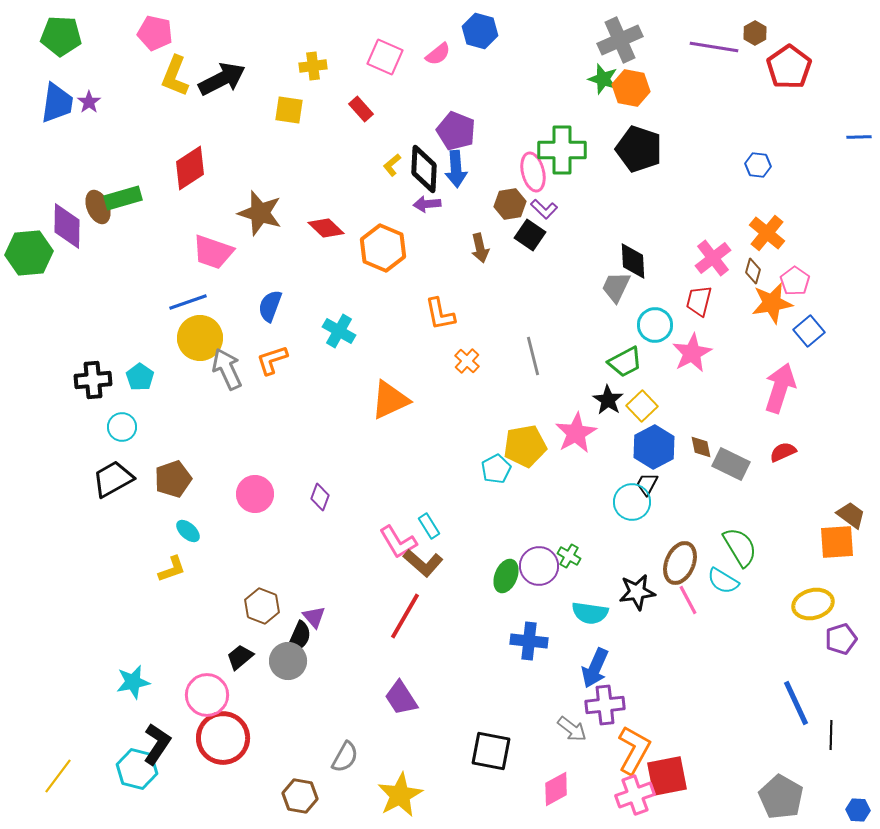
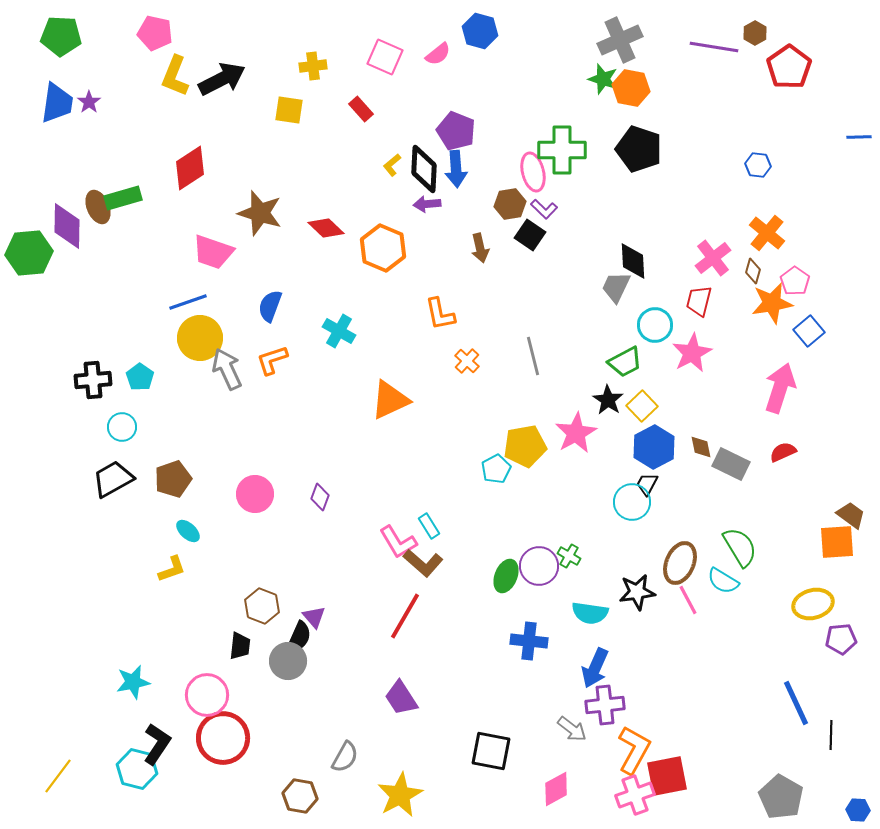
purple pentagon at (841, 639): rotated 12 degrees clockwise
black trapezoid at (240, 657): moved 11 px up; rotated 136 degrees clockwise
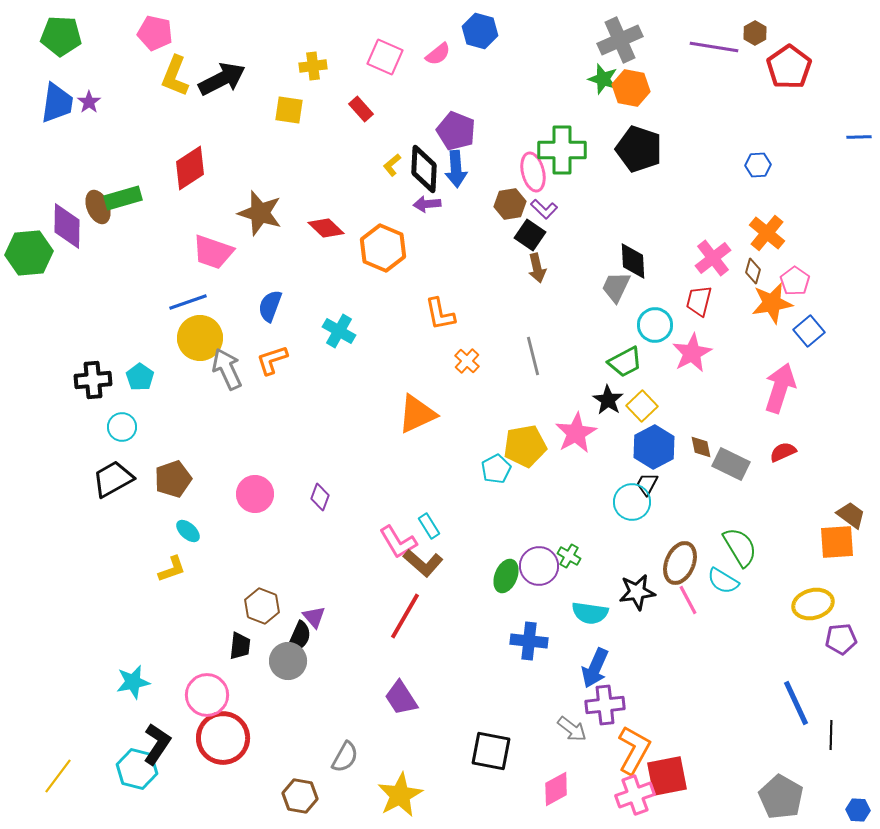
blue hexagon at (758, 165): rotated 10 degrees counterclockwise
brown arrow at (480, 248): moved 57 px right, 20 px down
orange triangle at (390, 400): moved 27 px right, 14 px down
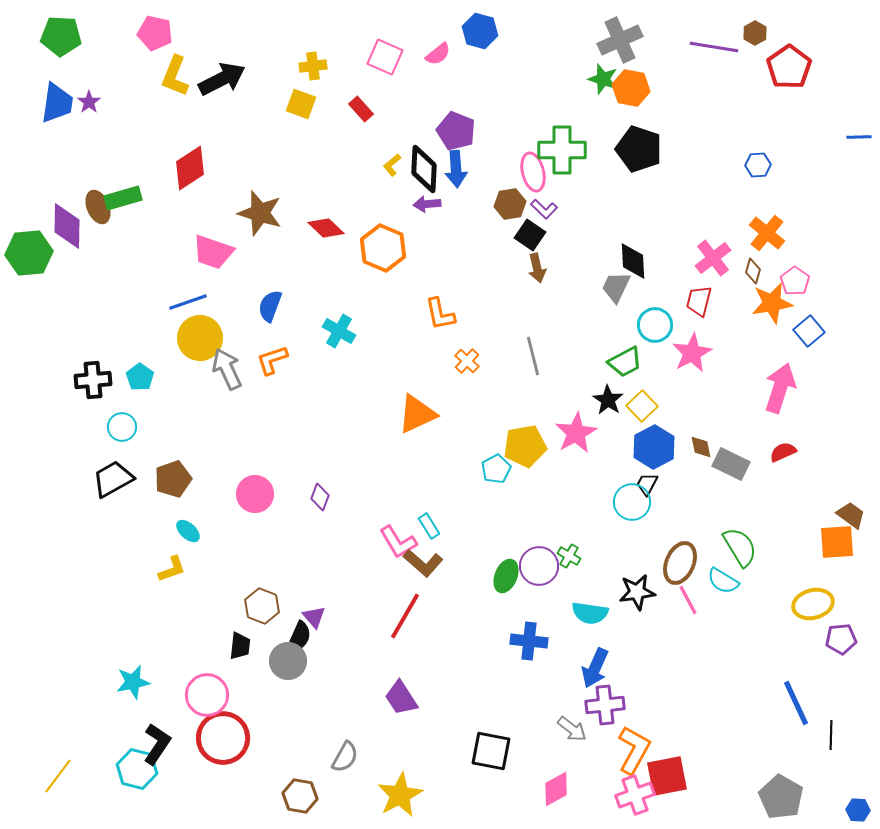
yellow square at (289, 110): moved 12 px right, 6 px up; rotated 12 degrees clockwise
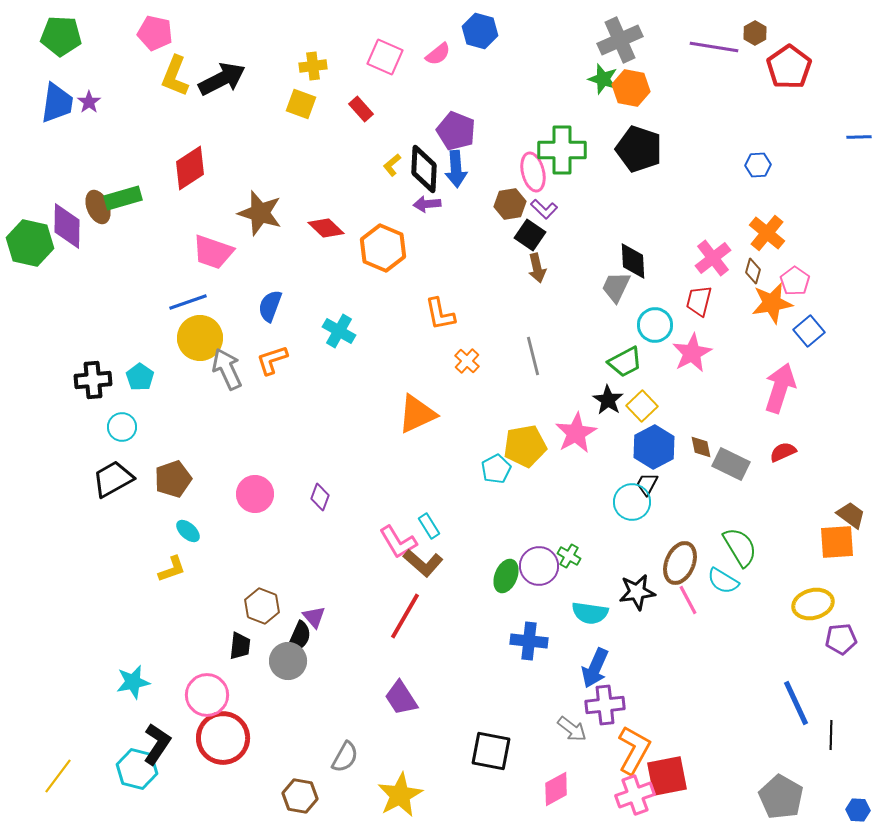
green hexagon at (29, 253): moved 1 px right, 10 px up; rotated 18 degrees clockwise
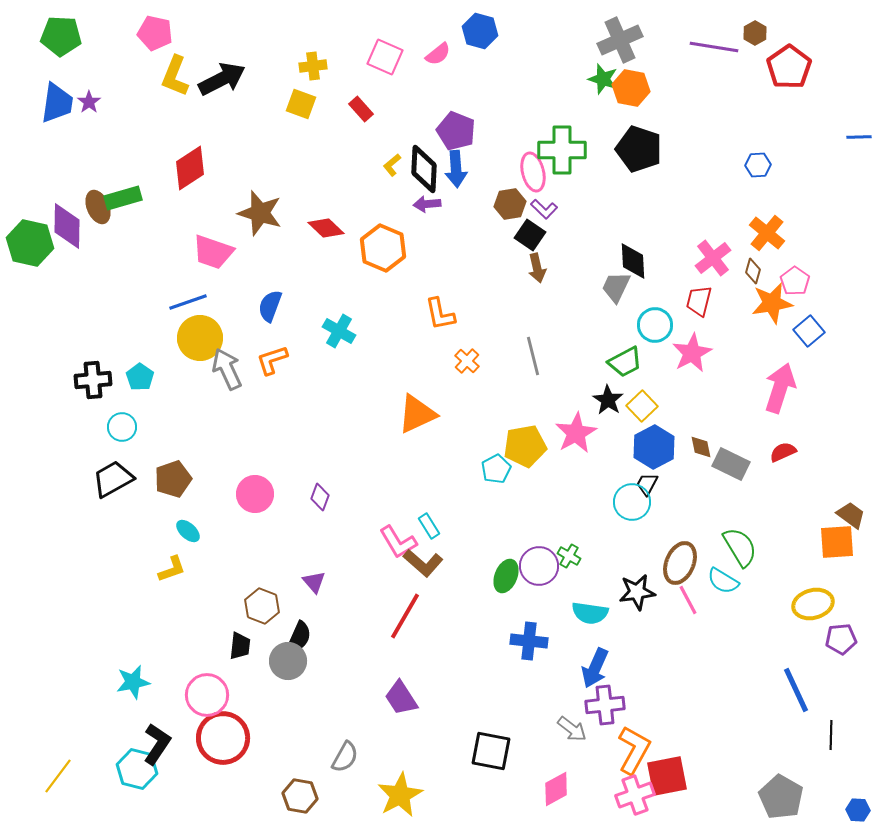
purple triangle at (314, 617): moved 35 px up
blue line at (796, 703): moved 13 px up
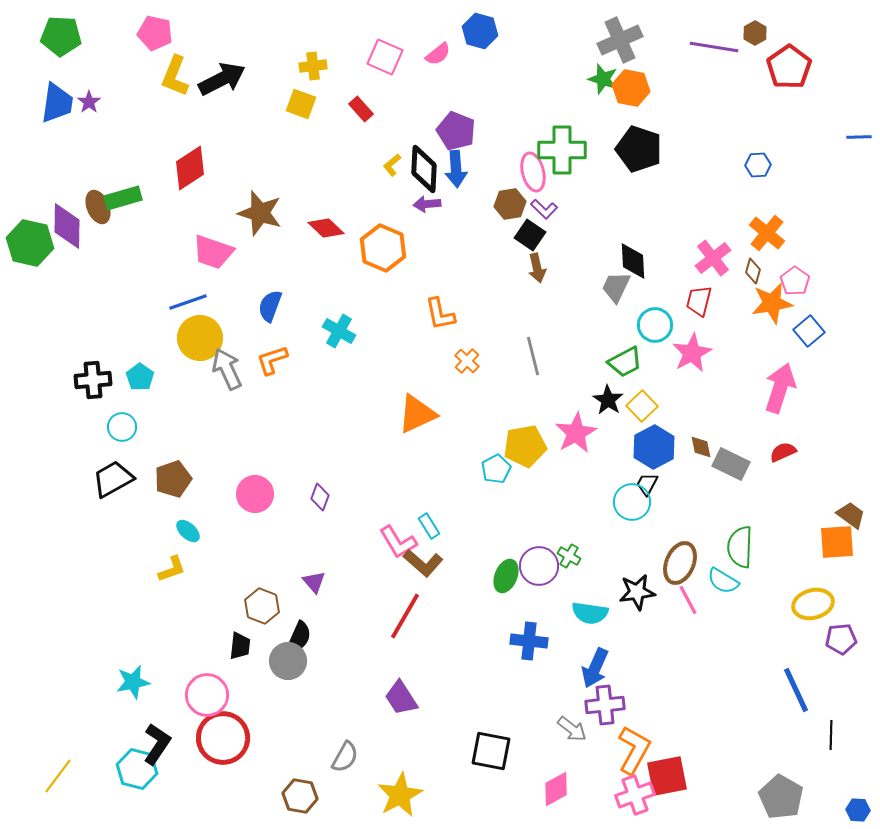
green semicircle at (740, 547): rotated 147 degrees counterclockwise
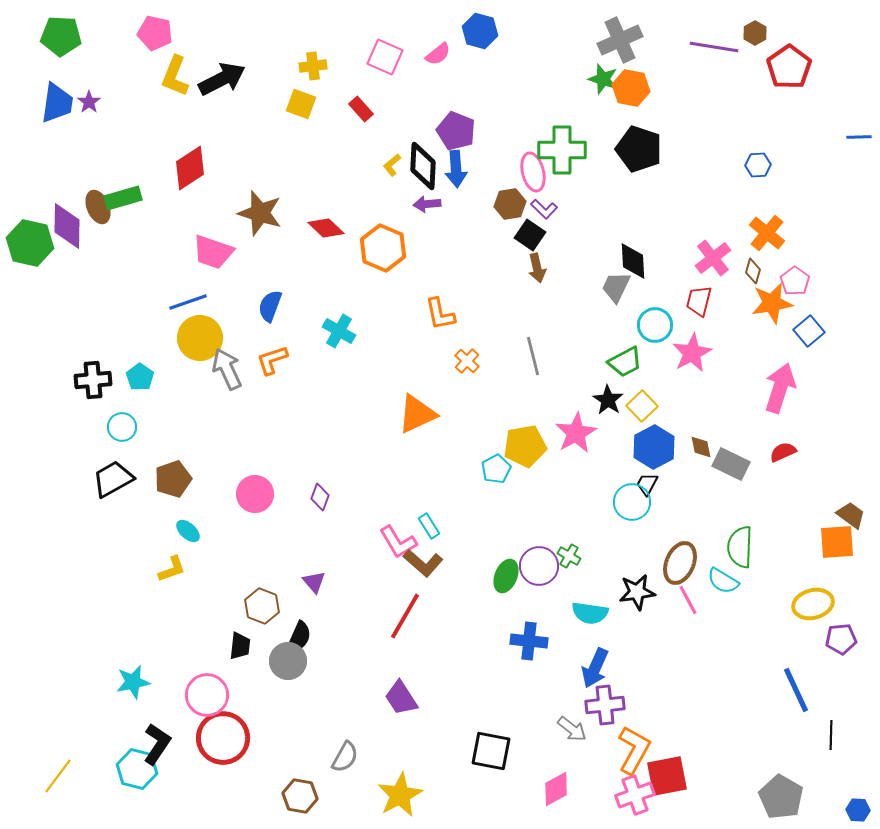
black diamond at (424, 169): moved 1 px left, 3 px up
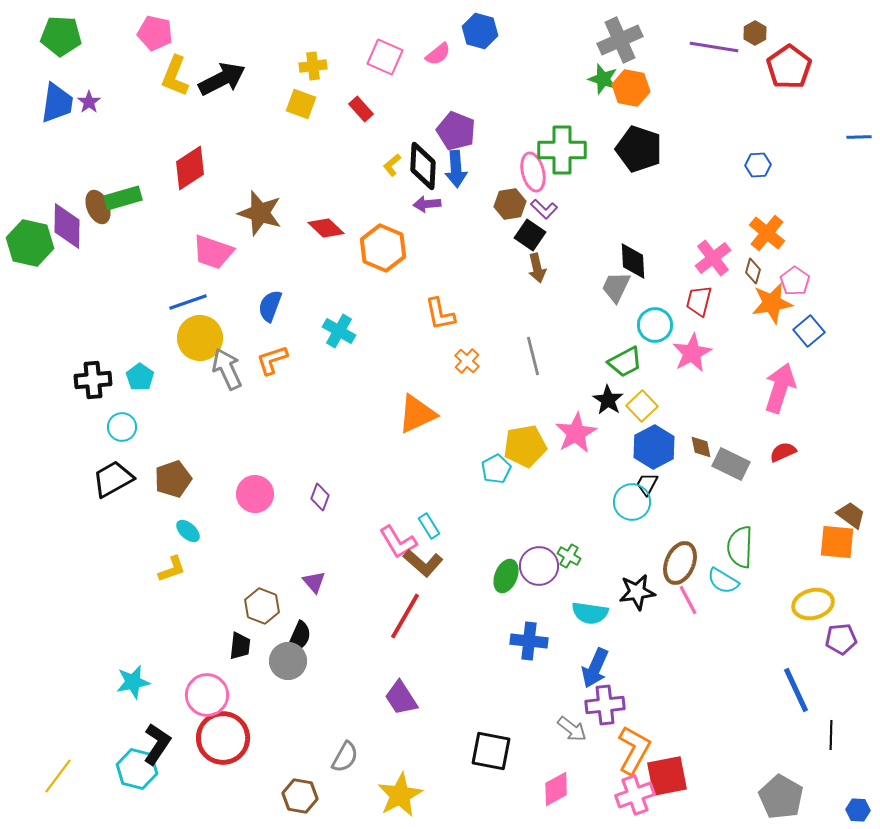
orange square at (837, 542): rotated 9 degrees clockwise
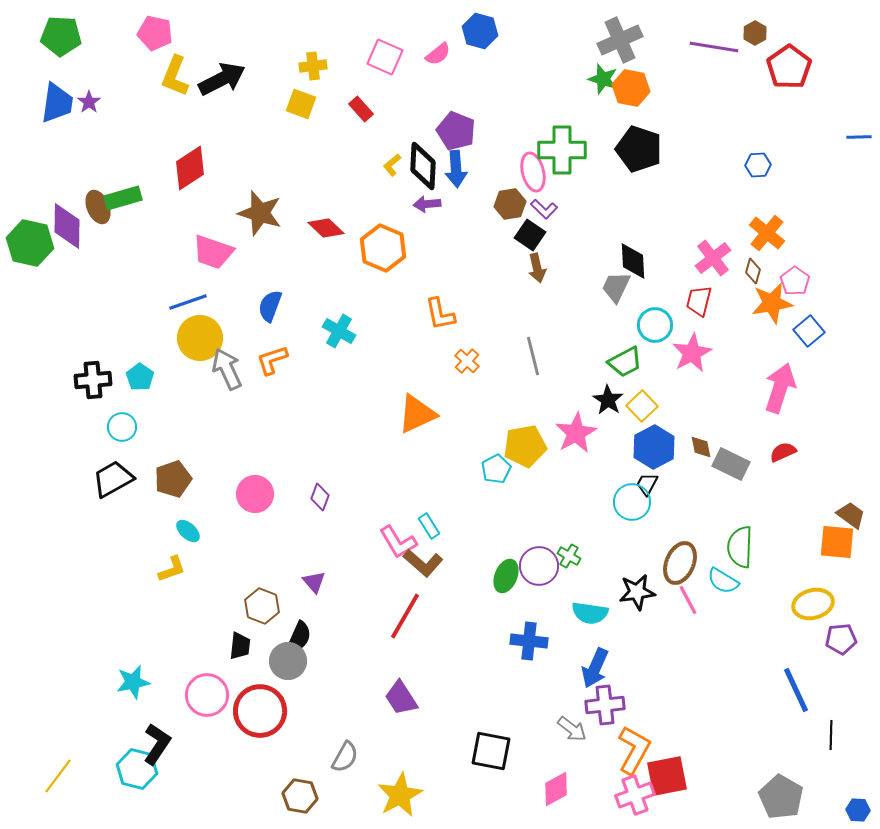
red circle at (223, 738): moved 37 px right, 27 px up
